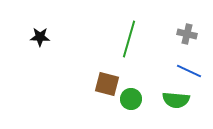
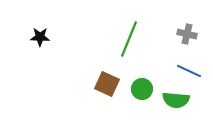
green line: rotated 6 degrees clockwise
brown square: rotated 10 degrees clockwise
green circle: moved 11 px right, 10 px up
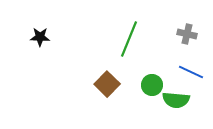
blue line: moved 2 px right, 1 px down
brown square: rotated 20 degrees clockwise
green circle: moved 10 px right, 4 px up
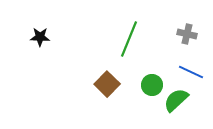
green semicircle: rotated 132 degrees clockwise
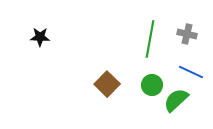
green line: moved 21 px right; rotated 12 degrees counterclockwise
